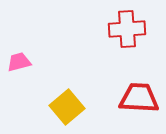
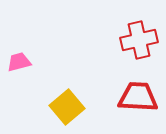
red cross: moved 12 px right, 11 px down; rotated 9 degrees counterclockwise
red trapezoid: moved 1 px left, 1 px up
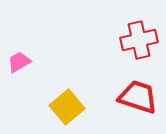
pink trapezoid: rotated 15 degrees counterclockwise
red trapezoid: rotated 15 degrees clockwise
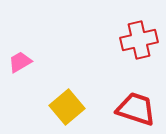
pink trapezoid: moved 1 px right
red trapezoid: moved 2 px left, 12 px down
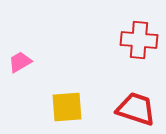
red cross: rotated 18 degrees clockwise
yellow square: rotated 36 degrees clockwise
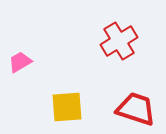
red cross: moved 20 px left, 1 px down; rotated 36 degrees counterclockwise
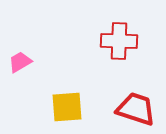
red cross: rotated 33 degrees clockwise
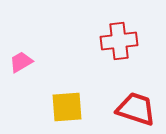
red cross: rotated 9 degrees counterclockwise
pink trapezoid: moved 1 px right
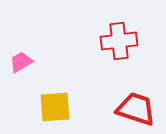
yellow square: moved 12 px left
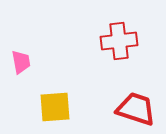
pink trapezoid: rotated 110 degrees clockwise
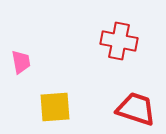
red cross: rotated 18 degrees clockwise
